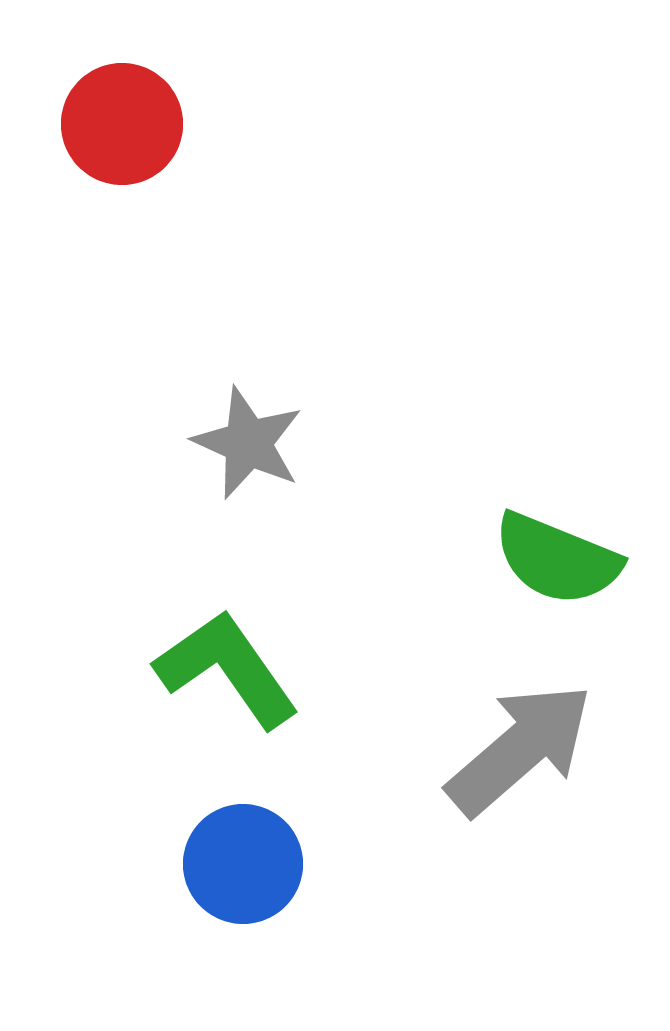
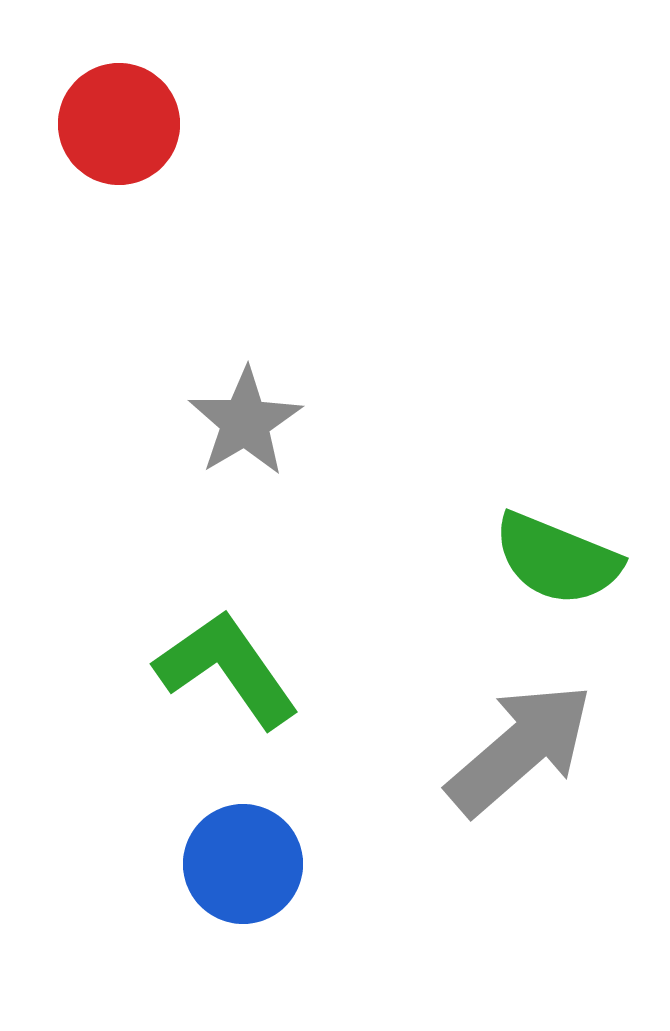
red circle: moved 3 px left
gray star: moved 3 px left, 21 px up; rotated 17 degrees clockwise
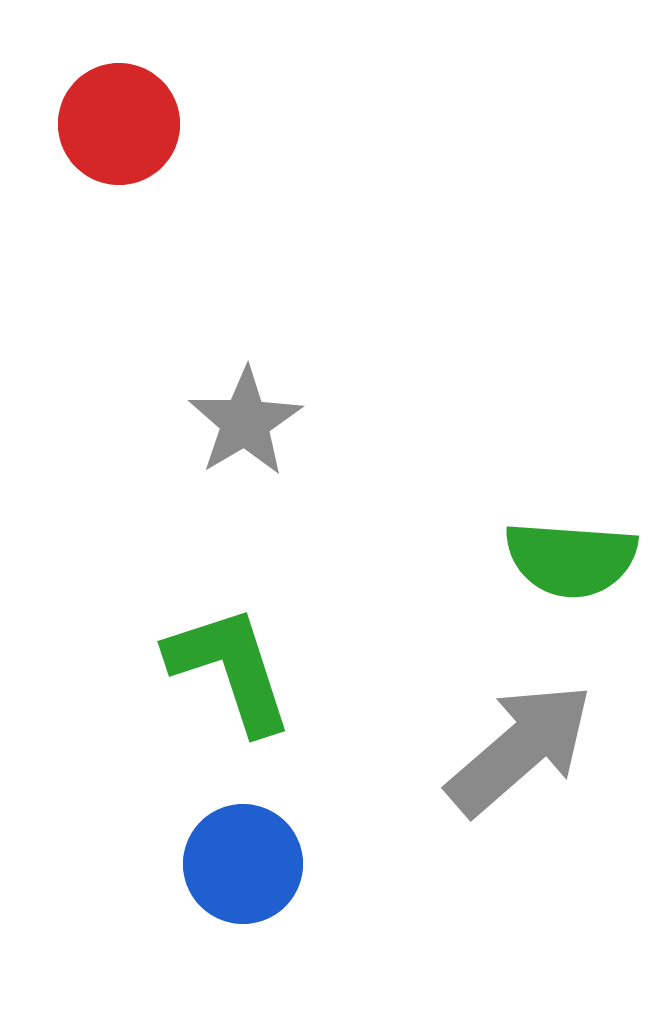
green semicircle: moved 14 px right; rotated 18 degrees counterclockwise
green L-shape: moved 3 px right; rotated 17 degrees clockwise
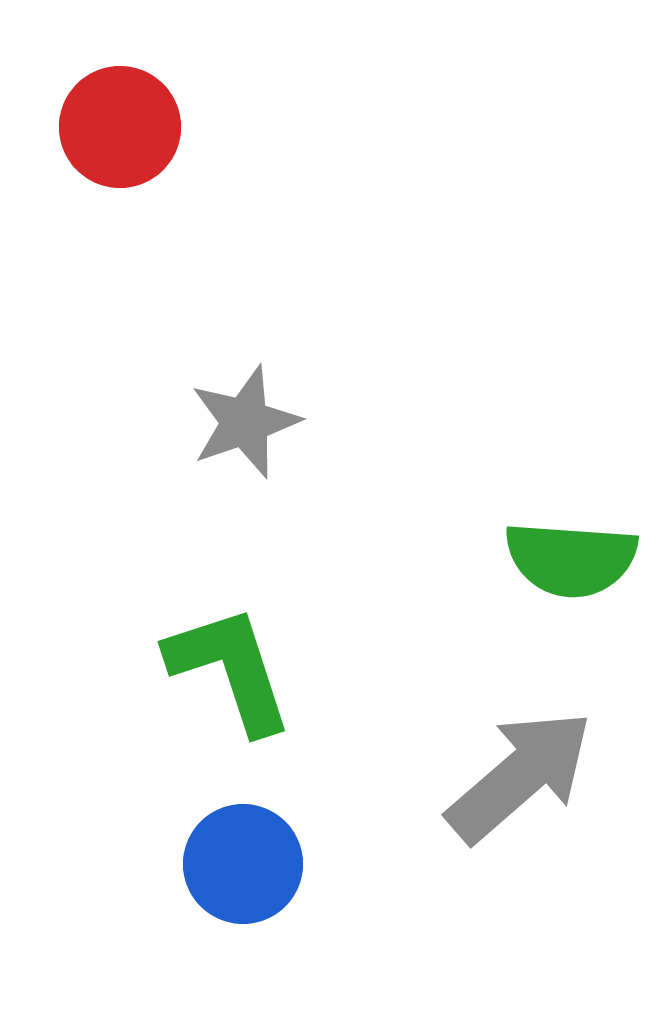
red circle: moved 1 px right, 3 px down
gray star: rotated 12 degrees clockwise
gray arrow: moved 27 px down
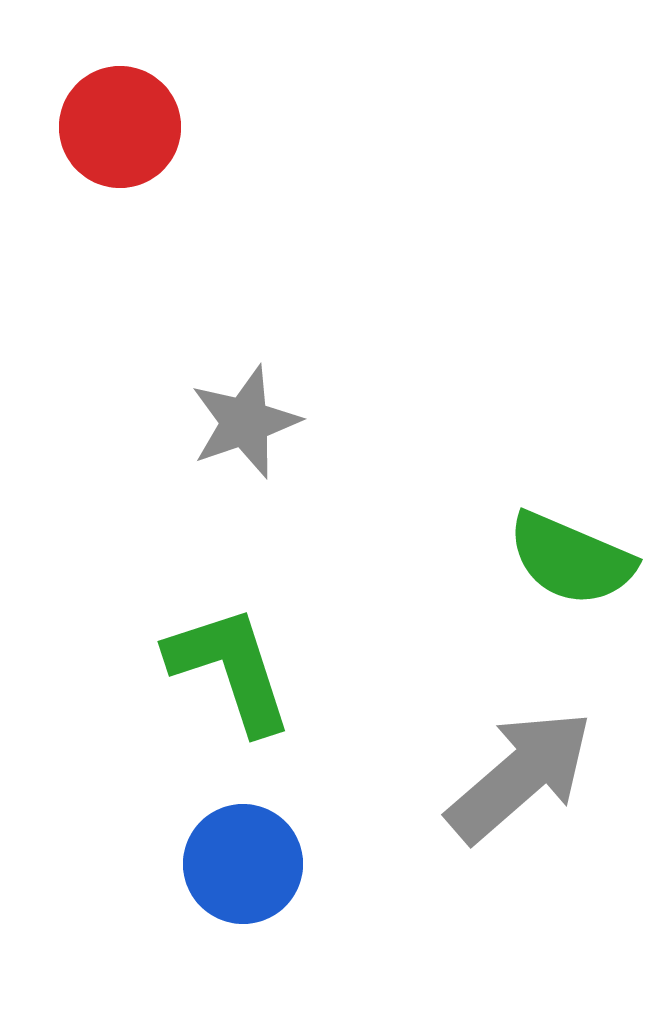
green semicircle: rotated 19 degrees clockwise
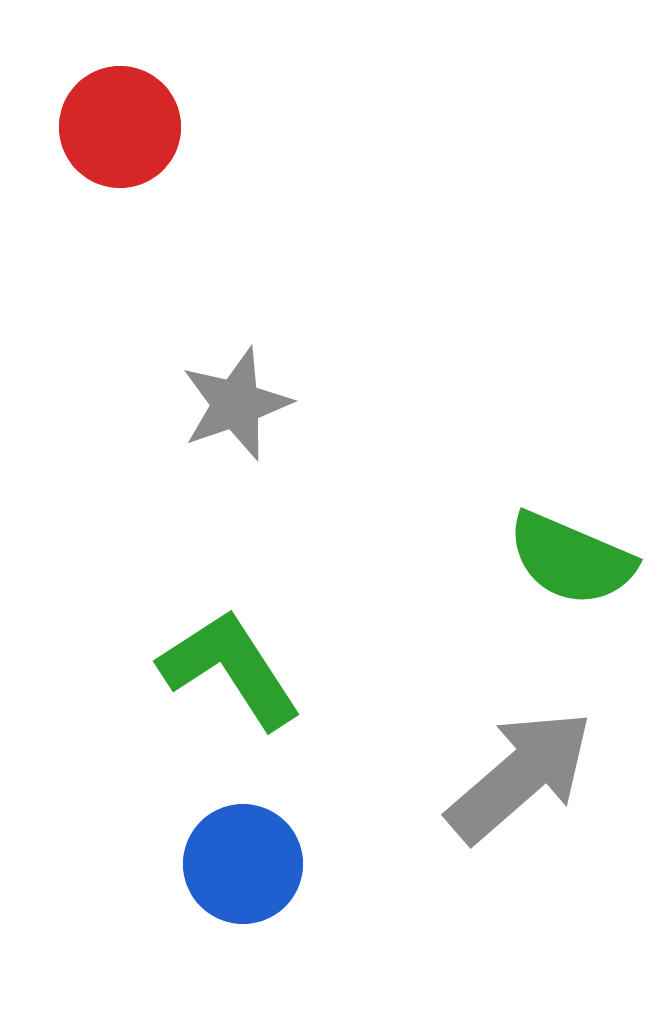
gray star: moved 9 px left, 18 px up
green L-shape: rotated 15 degrees counterclockwise
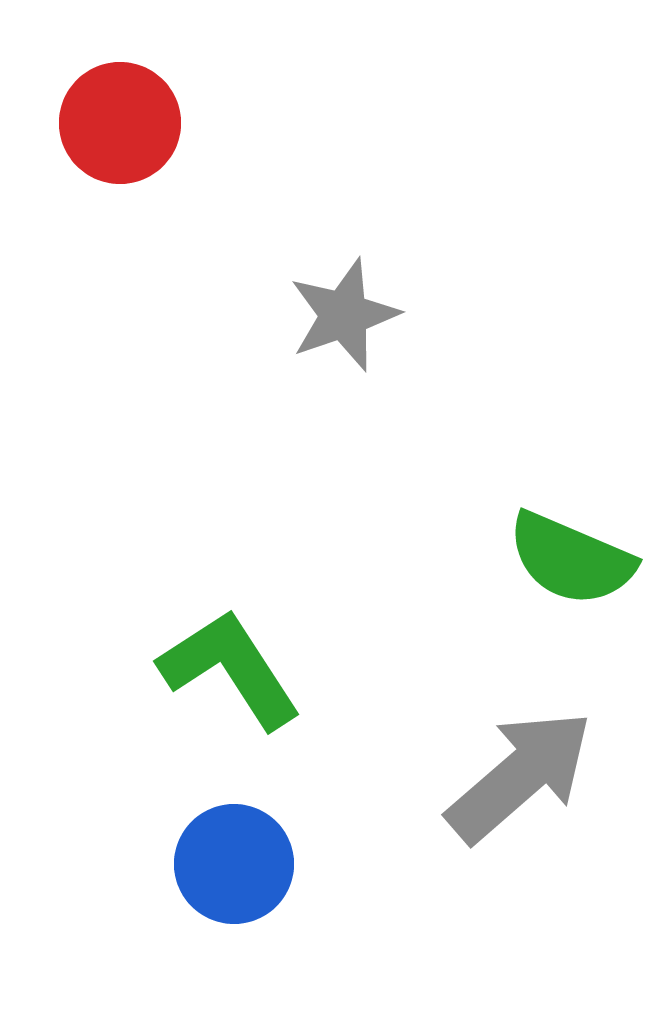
red circle: moved 4 px up
gray star: moved 108 px right, 89 px up
blue circle: moved 9 px left
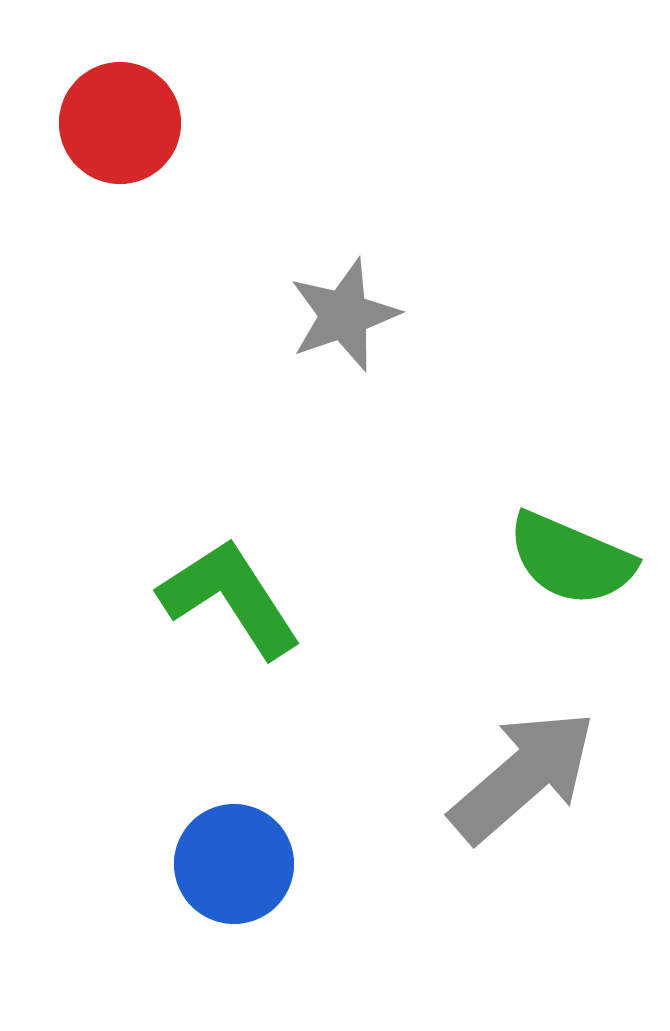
green L-shape: moved 71 px up
gray arrow: moved 3 px right
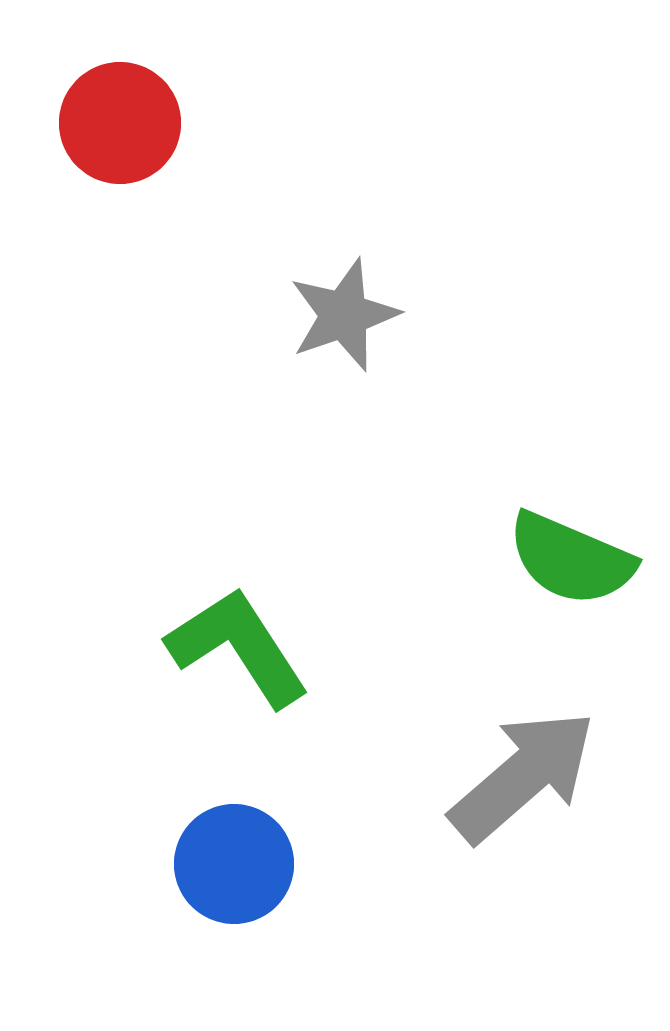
green L-shape: moved 8 px right, 49 px down
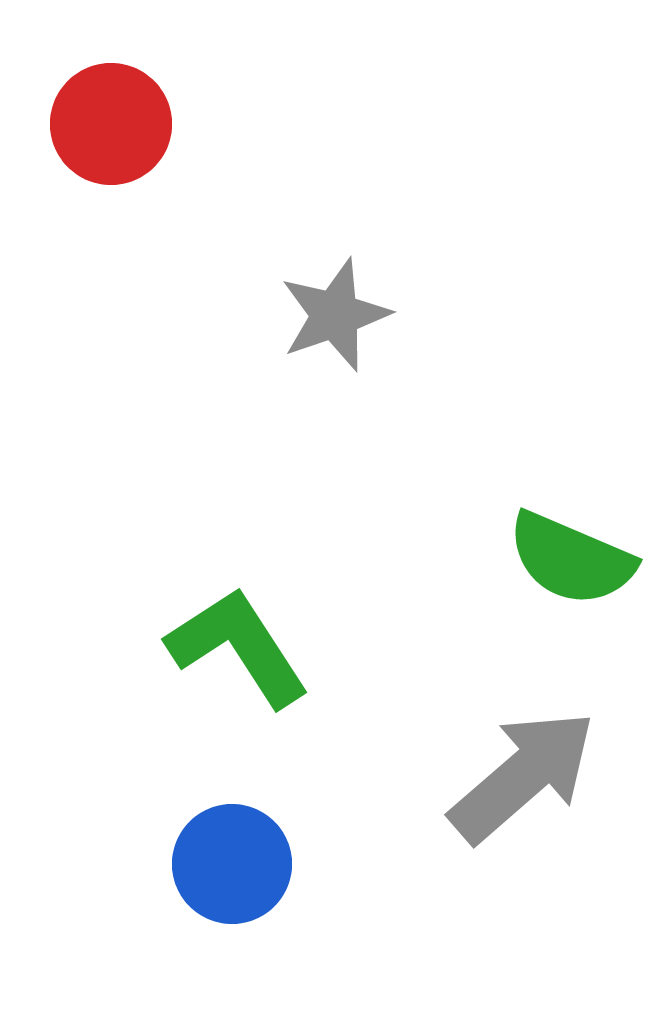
red circle: moved 9 px left, 1 px down
gray star: moved 9 px left
blue circle: moved 2 px left
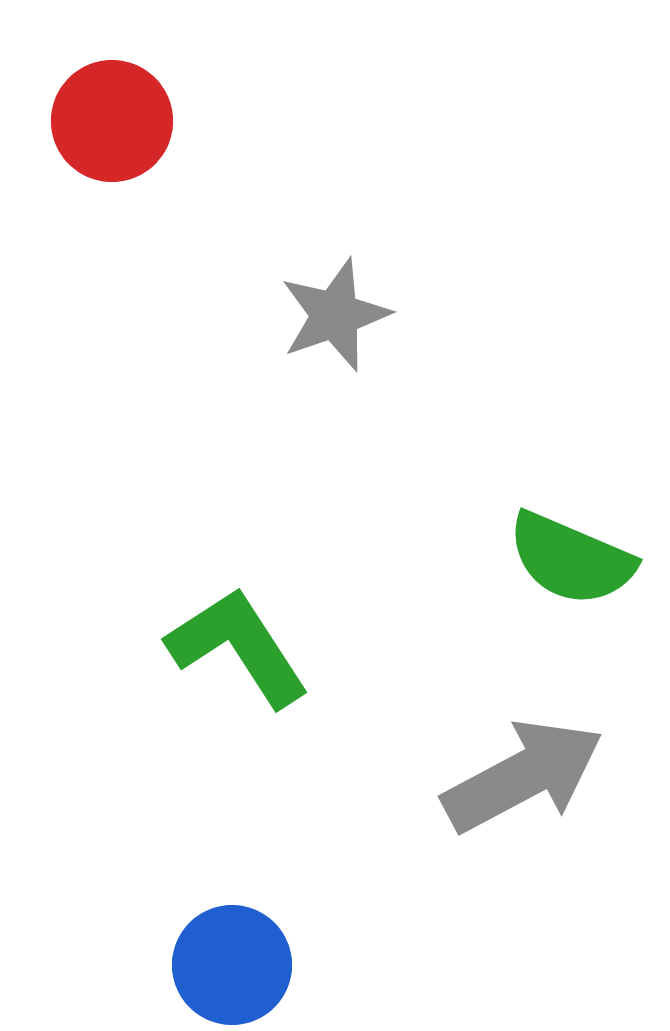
red circle: moved 1 px right, 3 px up
gray arrow: rotated 13 degrees clockwise
blue circle: moved 101 px down
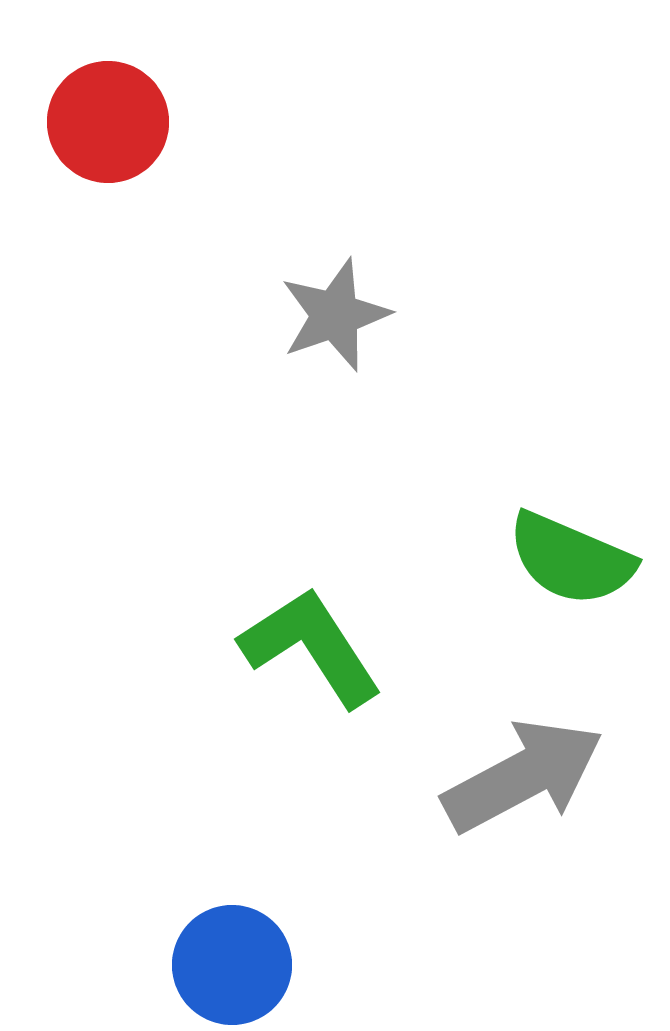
red circle: moved 4 px left, 1 px down
green L-shape: moved 73 px right
